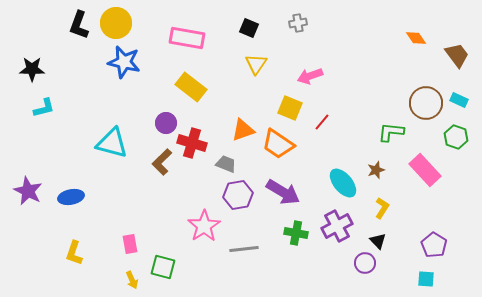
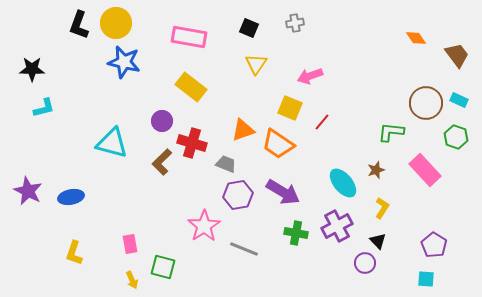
gray cross at (298, 23): moved 3 px left
pink rectangle at (187, 38): moved 2 px right, 1 px up
purple circle at (166, 123): moved 4 px left, 2 px up
gray line at (244, 249): rotated 28 degrees clockwise
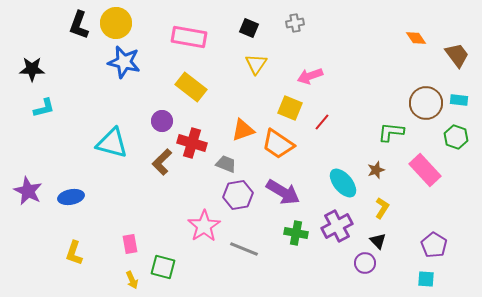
cyan rectangle at (459, 100): rotated 18 degrees counterclockwise
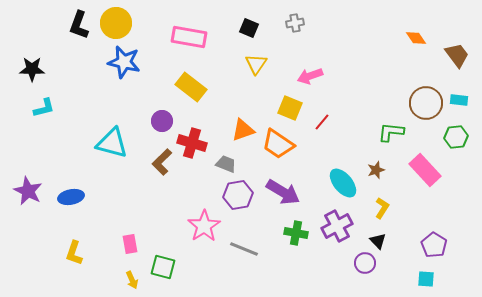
green hexagon at (456, 137): rotated 25 degrees counterclockwise
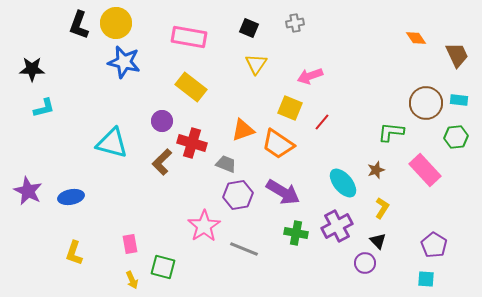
brown trapezoid at (457, 55): rotated 12 degrees clockwise
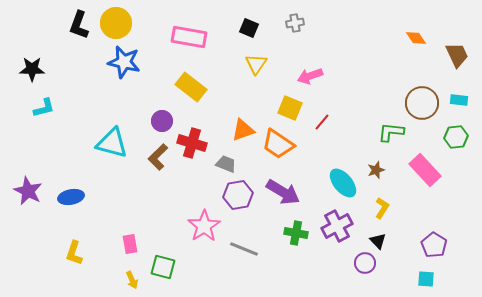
brown circle at (426, 103): moved 4 px left
brown L-shape at (162, 162): moved 4 px left, 5 px up
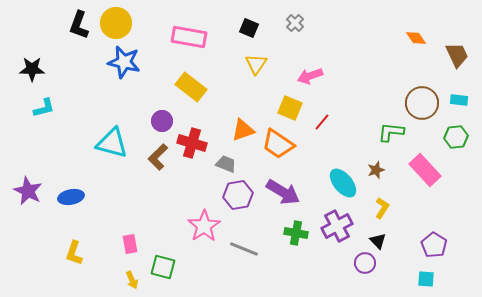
gray cross at (295, 23): rotated 36 degrees counterclockwise
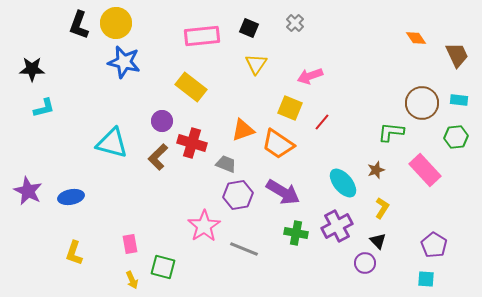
pink rectangle at (189, 37): moved 13 px right, 1 px up; rotated 16 degrees counterclockwise
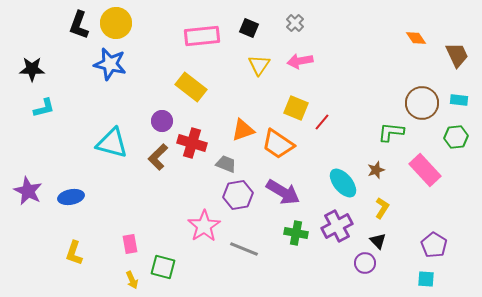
blue star at (124, 62): moved 14 px left, 2 px down
yellow triangle at (256, 64): moved 3 px right, 1 px down
pink arrow at (310, 76): moved 10 px left, 15 px up; rotated 10 degrees clockwise
yellow square at (290, 108): moved 6 px right
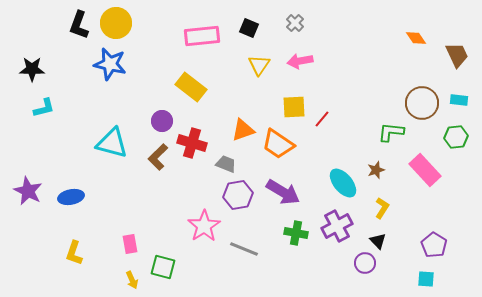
yellow square at (296, 108): moved 2 px left, 1 px up; rotated 25 degrees counterclockwise
red line at (322, 122): moved 3 px up
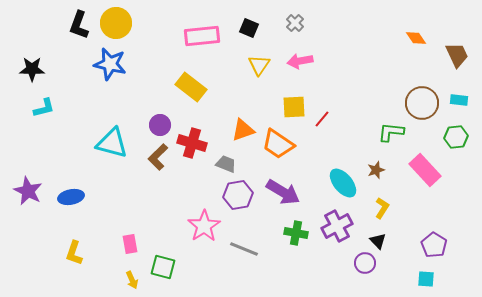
purple circle at (162, 121): moved 2 px left, 4 px down
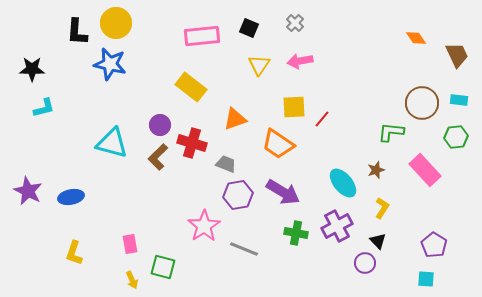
black L-shape at (79, 25): moved 2 px left, 7 px down; rotated 16 degrees counterclockwise
orange triangle at (243, 130): moved 8 px left, 11 px up
